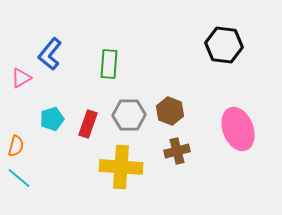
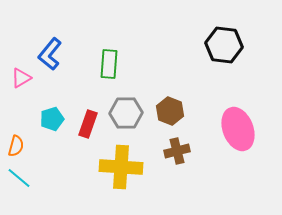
gray hexagon: moved 3 px left, 2 px up
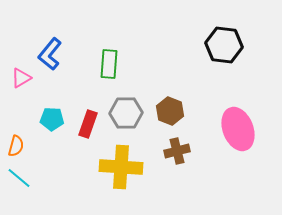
cyan pentagon: rotated 20 degrees clockwise
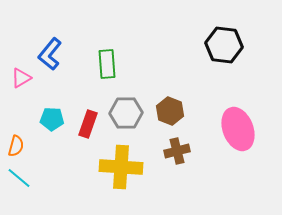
green rectangle: moved 2 px left; rotated 8 degrees counterclockwise
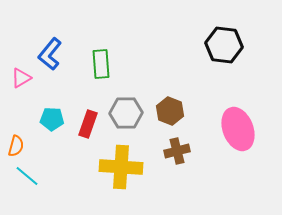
green rectangle: moved 6 px left
cyan line: moved 8 px right, 2 px up
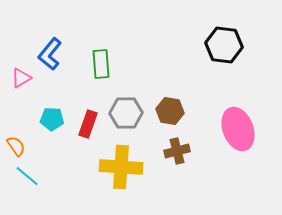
brown hexagon: rotated 12 degrees counterclockwise
orange semicircle: rotated 50 degrees counterclockwise
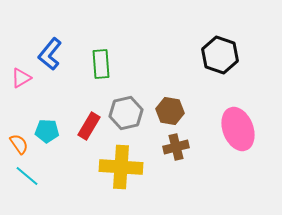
black hexagon: moved 4 px left, 10 px down; rotated 12 degrees clockwise
gray hexagon: rotated 12 degrees counterclockwise
cyan pentagon: moved 5 px left, 12 px down
red rectangle: moved 1 px right, 2 px down; rotated 12 degrees clockwise
orange semicircle: moved 3 px right, 2 px up
brown cross: moved 1 px left, 4 px up
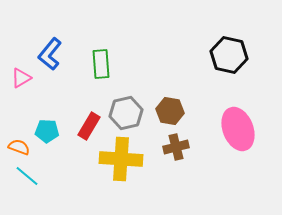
black hexagon: moved 9 px right; rotated 6 degrees counterclockwise
orange semicircle: moved 3 px down; rotated 35 degrees counterclockwise
yellow cross: moved 8 px up
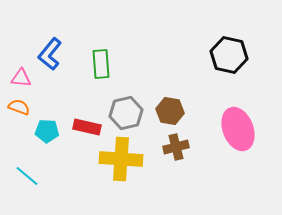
pink triangle: rotated 35 degrees clockwise
red rectangle: moved 2 px left, 1 px down; rotated 72 degrees clockwise
orange semicircle: moved 40 px up
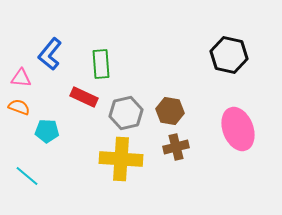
red rectangle: moved 3 px left, 30 px up; rotated 12 degrees clockwise
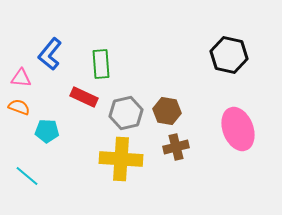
brown hexagon: moved 3 px left
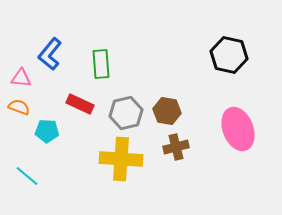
red rectangle: moved 4 px left, 7 px down
